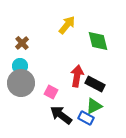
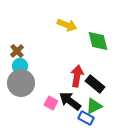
yellow arrow: rotated 72 degrees clockwise
brown cross: moved 5 px left, 8 px down
black rectangle: rotated 12 degrees clockwise
pink square: moved 11 px down
black arrow: moved 9 px right, 14 px up
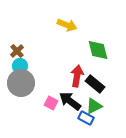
green diamond: moved 9 px down
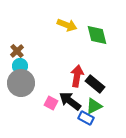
green diamond: moved 1 px left, 15 px up
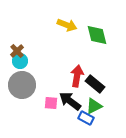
cyan circle: moved 5 px up
gray circle: moved 1 px right, 2 px down
pink square: rotated 24 degrees counterclockwise
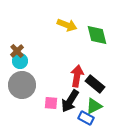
black arrow: rotated 95 degrees counterclockwise
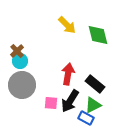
yellow arrow: rotated 24 degrees clockwise
green diamond: moved 1 px right
red arrow: moved 9 px left, 2 px up
green triangle: moved 1 px left, 1 px up
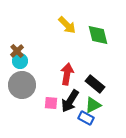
red arrow: moved 1 px left
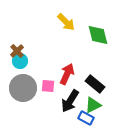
yellow arrow: moved 1 px left, 3 px up
red arrow: rotated 15 degrees clockwise
gray circle: moved 1 px right, 3 px down
pink square: moved 3 px left, 17 px up
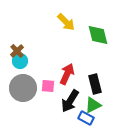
black rectangle: rotated 36 degrees clockwise
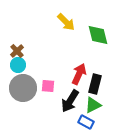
cyan circle: moved 2 px left, 4 px down
red arrow: moved 12 px right
black rectangle: rotated 30 degrees clockwise
blue rectangle: moved 4 px down
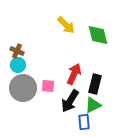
yellow arrow: moved 3 px down
brown cross: rotated 24 degrees counterclockwise
red arrow: moved 5 px left
blue rectangle: moved 2 px left; rotated 56 degrees clockwise
